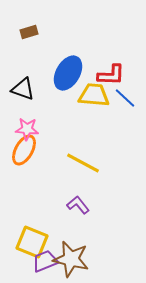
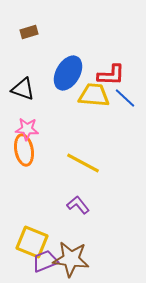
orange ellipse: rotated 40 degrees counterclockwise
brown star: rotated 6 degrees counterclockwise
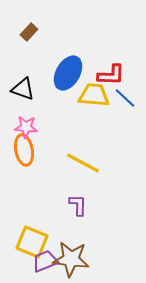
brown rectangle: rotated 30 degrees counterclockwise
pink star: moved 1 px left, 2 px up
purple L-shape: rotated 40 degrees clockwise
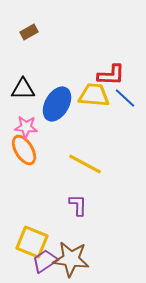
brown rectangle: rotated 18 degrees clockwise
blue ellipse: moved 11 px left, 31 px down
black triangle: rotated 20 degrees counterclockwise
orange ellipse: rotated 20 degrees counterclockwise
yellow line: moved 2 px right, 1 px down
purple trapezoid: rotated 12 degrees counterclockwise
